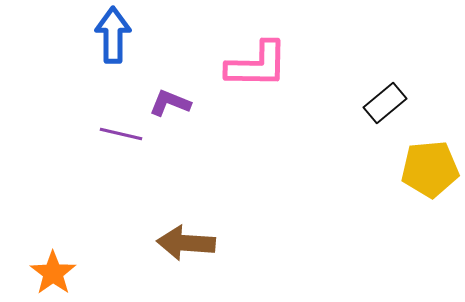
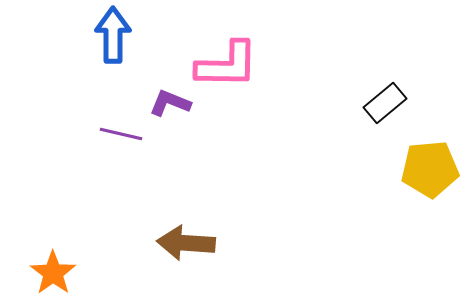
pink L-shape: moved 30 px left
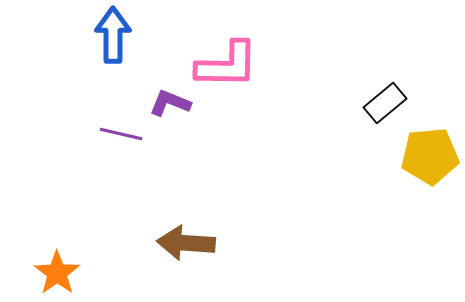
yellow pentagon: moved 13 px up
orange star: moved 4 px right
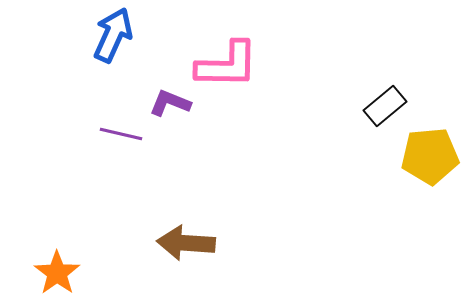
blue arrow: rotated 24 degrees clockwise
black rectangle: moved 3 px down
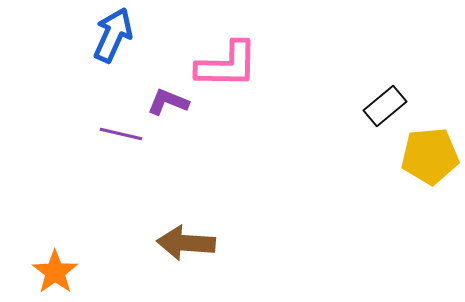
purple L-shape: moved 2 px left, 1 px up
orange star: moved 2 px left, 1 px up
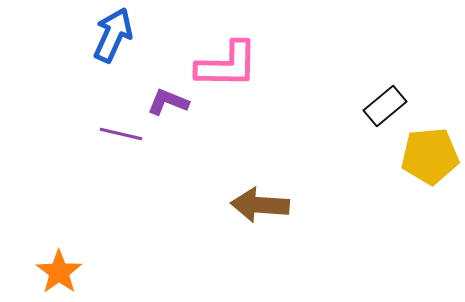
brown arrow: moved 74 px right, 38 px up
orange star: moved 4 px right
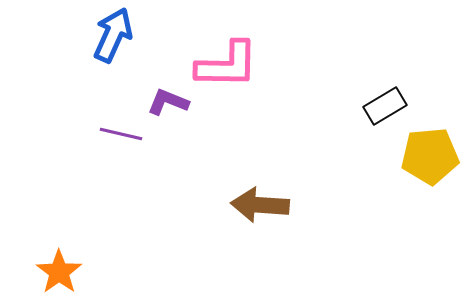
black rectangle: rotated 9 degrees clockwise
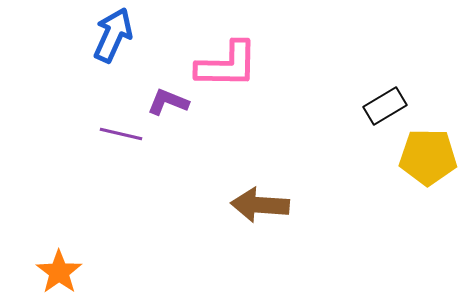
yellow pentagon: moved 2 px left, 1 px down; rotated 6 degrees clockwise
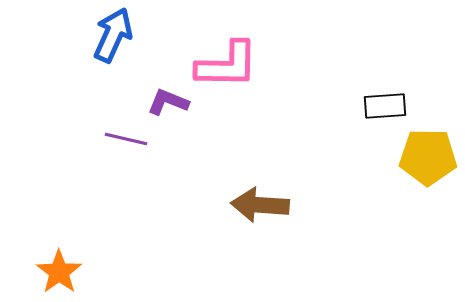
black rectangle: rotated 27 degrees clockwise
purple line: moved 5 px right, 5 px down
